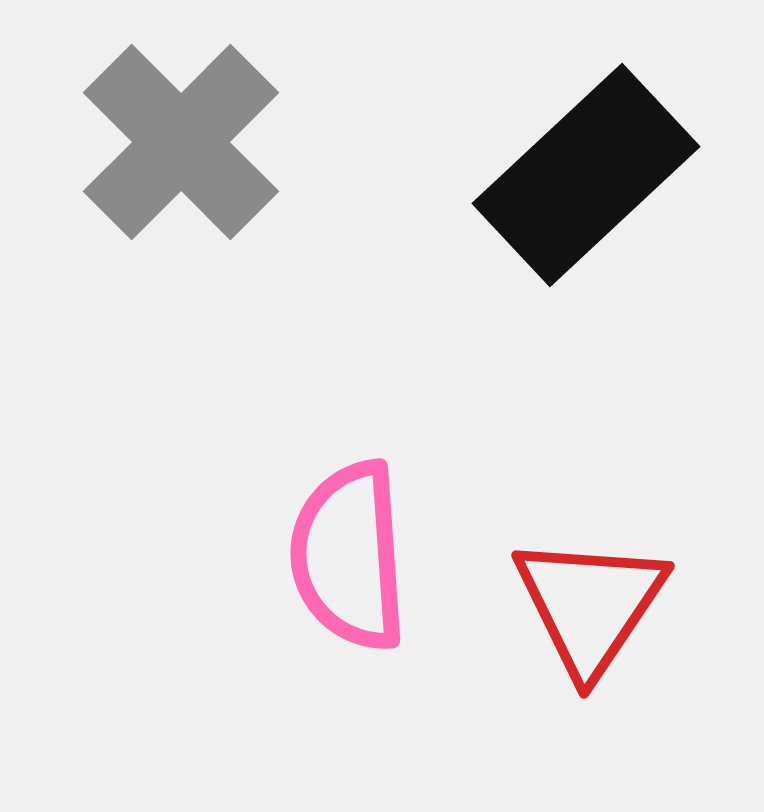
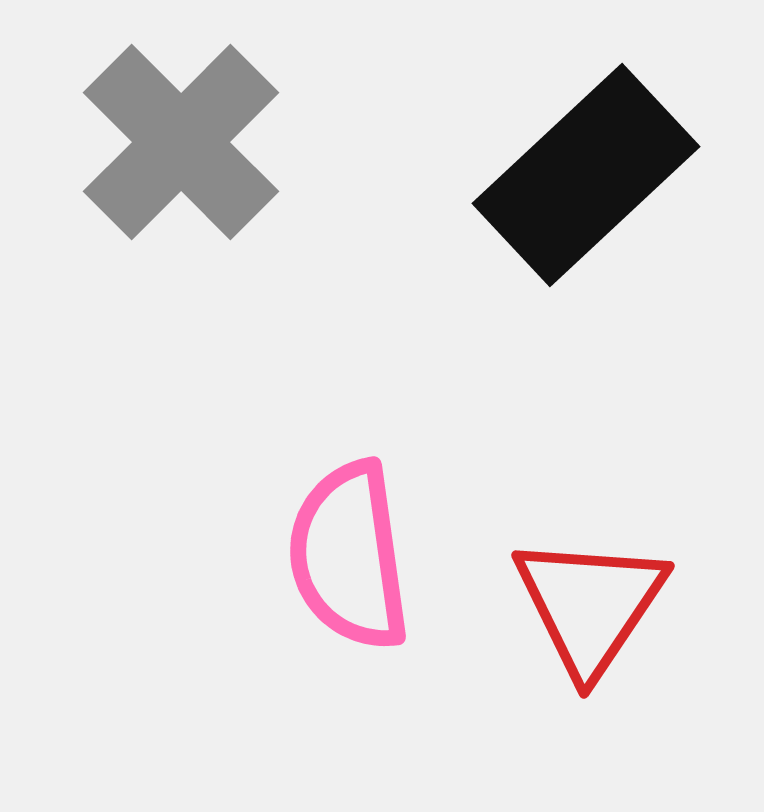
pink semicircle: rotated 4 degrees counterclockwise
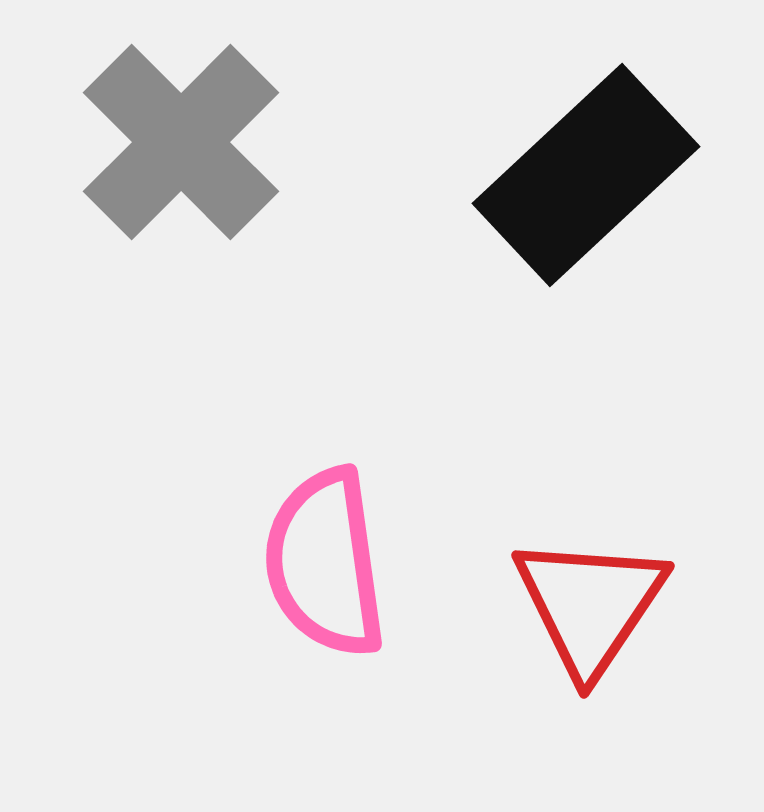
pink semicircle: moved 24 px left, 7 px down
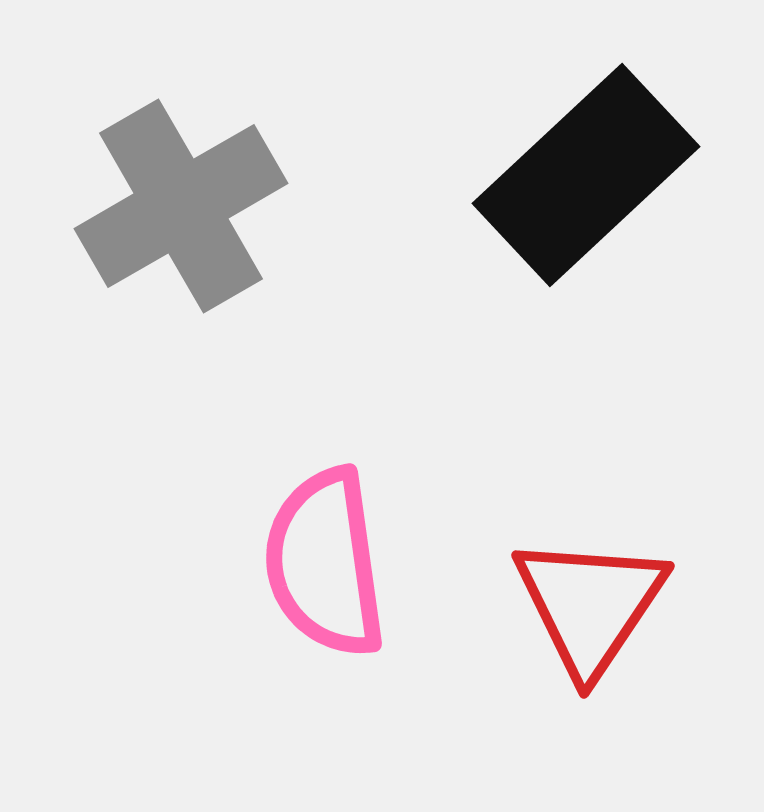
gray cross: moved 64 px down; rotated 15 degrees clockwise
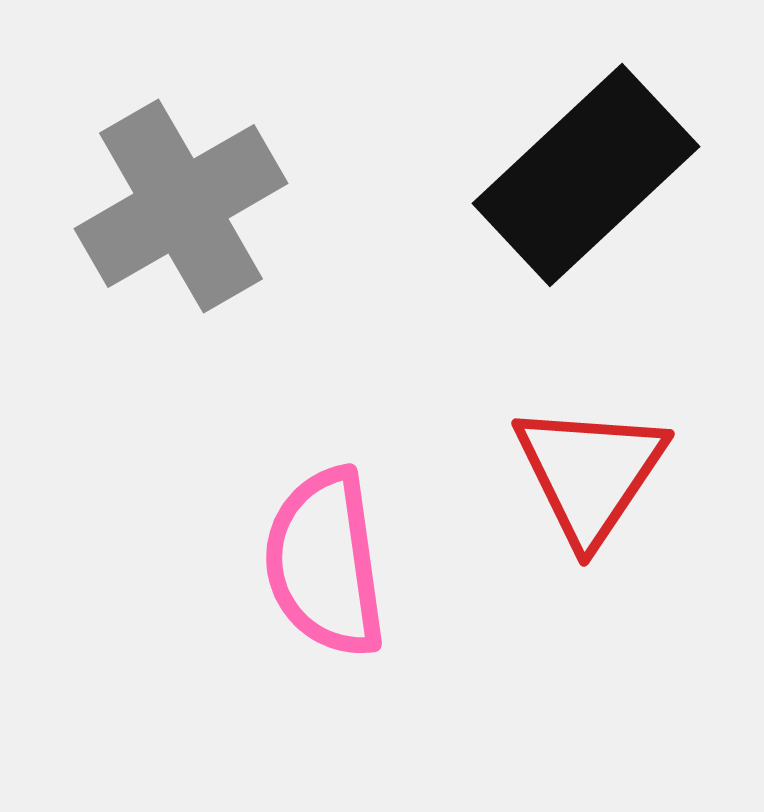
red triangle: moved 132 px up
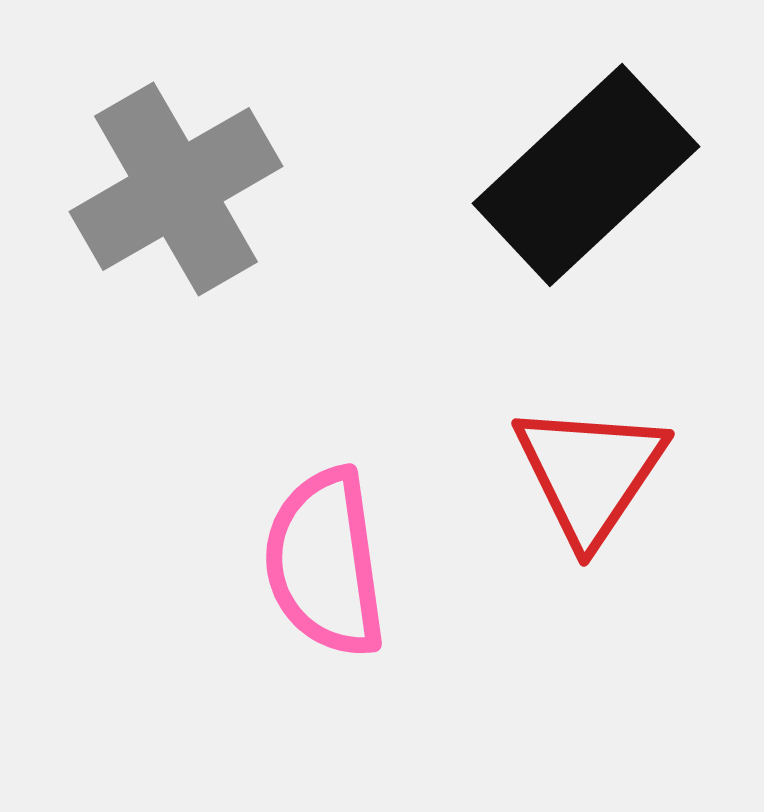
gray cross: moved 5 px left, 17 px up
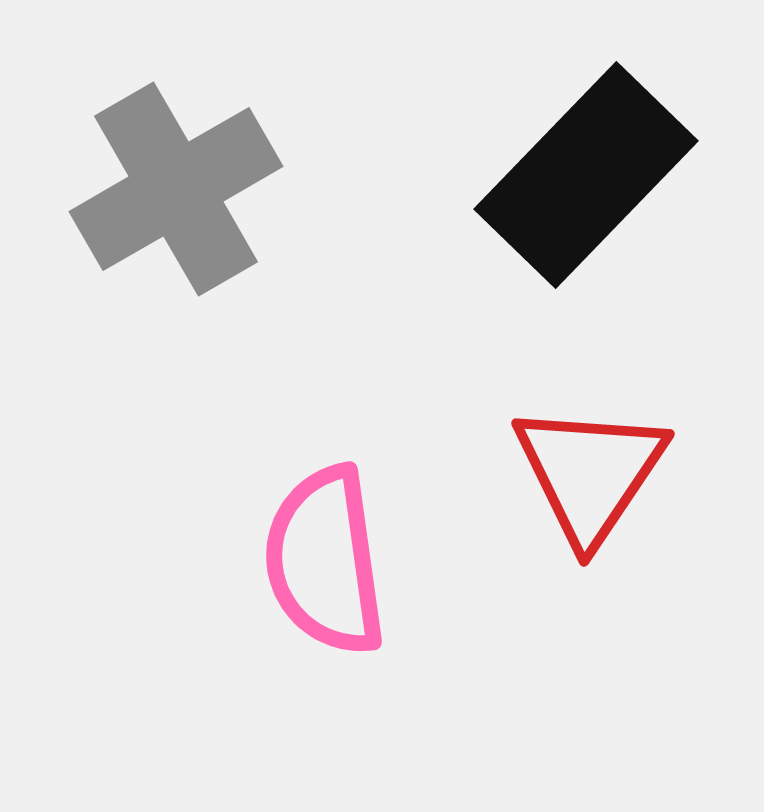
black rectangle: rotated 3 degrees counterclockwise
pink semicircle: moved 2 px up
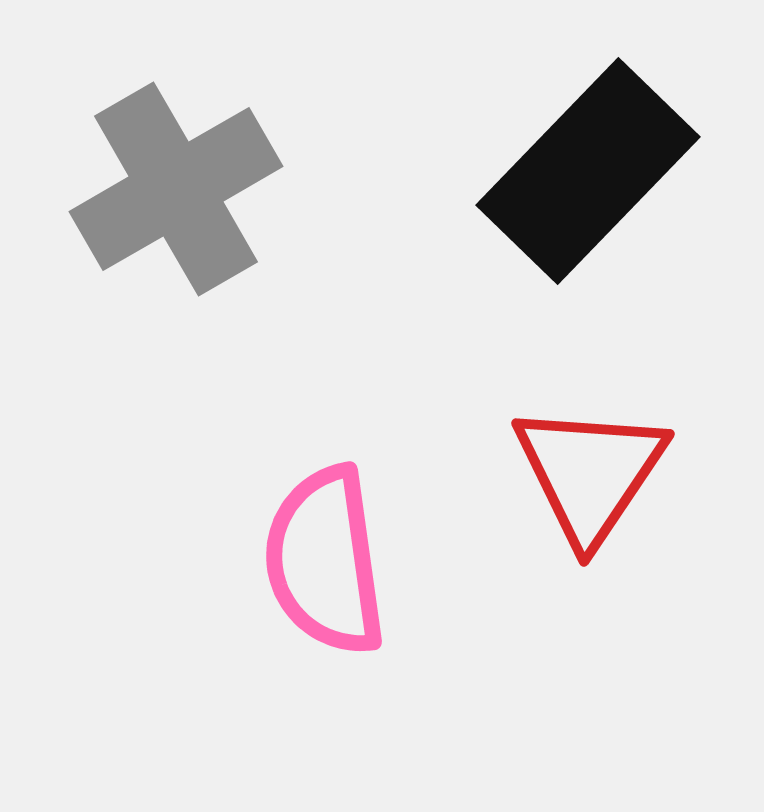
black rectangle: moved 2 px right, 4 px up
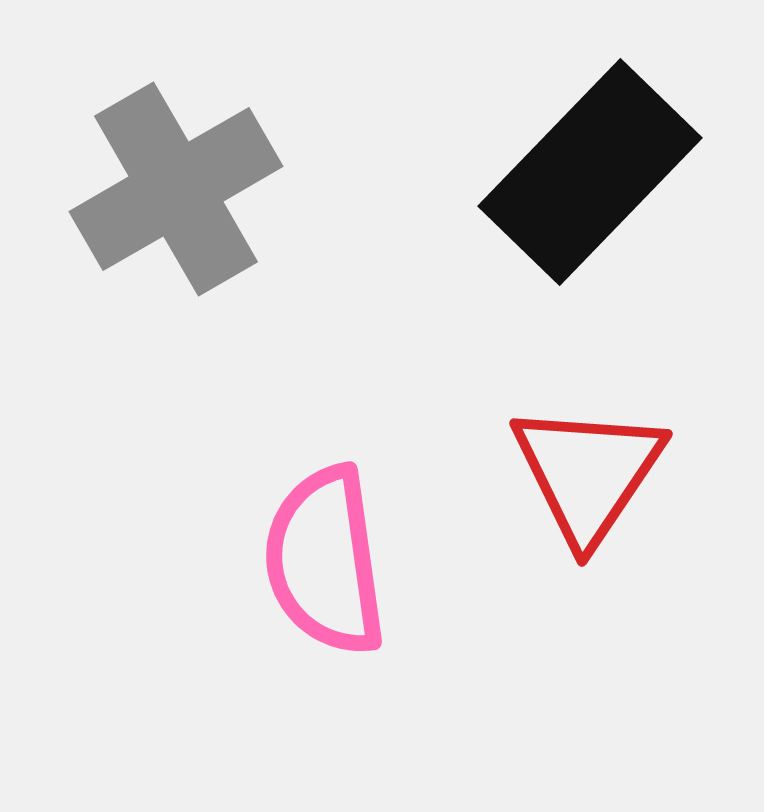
black rectangle: moved 2 px right, 1 px down
red triangle: moved 2 px left
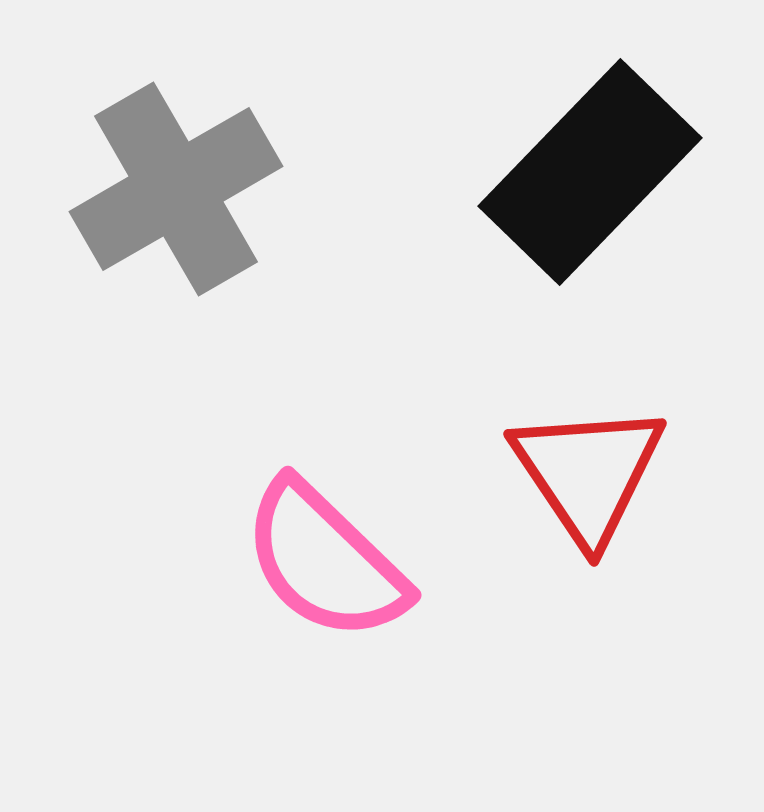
red triangle: rotated 8 degrees counterclockwise
pink semicircle: rotated 38 degrees counterclockwise
